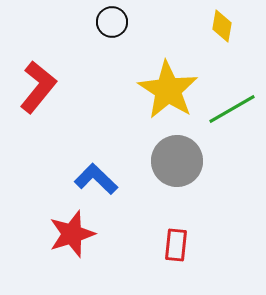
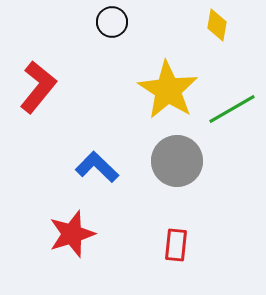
yellow diamond: moved 5 px left, 1 px up
blue L-shape: moved 1 px right, 12 px up
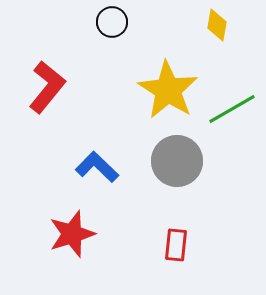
red L-shape: moved 9 px right
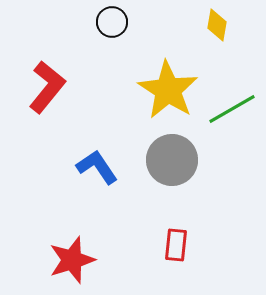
gray circle: moved 5 px left, 1 px up
blue L-shape: rotated 12 degrees clockwise
red star: moved 26 px down
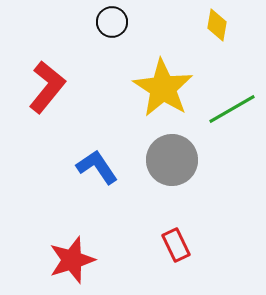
yellow star: moved 5 px left, 2 px up
red rectangle: rotated 32 degrees counterclockwise
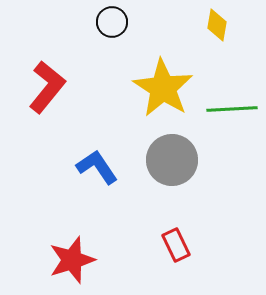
green line: rotated 27 degrees clockwise
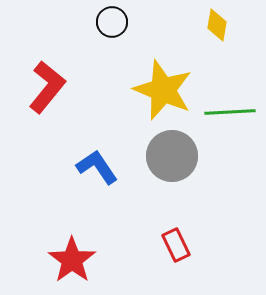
yellow star: moved 2 px down; rotated 10 degrees counterclockwise
green line: moved 2 px left, 3 px down
gray circle: moved 4 px up
red star: rotated 18 degrees counterclockwise
